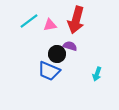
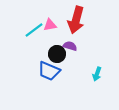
cyan line: moved 5 px right, 9 px down
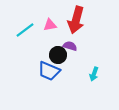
cyan line: moved 9 px left
black circle: moved 1 px right, 1 px down
cyan arrow: moved 3 px left
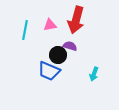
cyan line: rotated 42 degrees counterclockwise
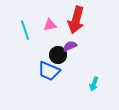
cyan line: rotated 30 degrees counterclockwise
purple semicircle: rotated 40 degrees counterclockwise
cyan arrow: moved 10 px down
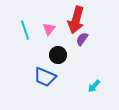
pink triangle: moved 1 px left, 4 px down; rotated 40 degrees counterclockwise
purple semicircle: moved 12 px right, 7 px up; rotated 32 degrees counterclockwise
blue trapezoid: moved 4 px left, 6 px down
cyan arrow: moved 2 px down; rotated 24 degrees clockwise
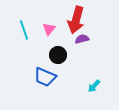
cyan line: moved 1 px left
purple semicircle: rotated 40 degrees clockwise
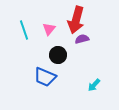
cyan arrow: moved 1 px up
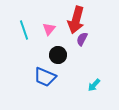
purple semicircle: rotated 48 degrees counterclockwise
